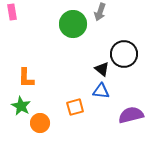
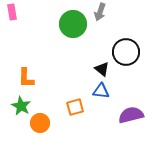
black circle: moved 2 px right, 2 px up
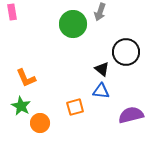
orange L-shape: rotated 25 degrees counterclockwise
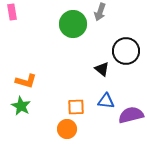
black circle: moved 1 px up
orange L-shape: moved 3 px down; rotated 50 degrees counterclockwise
blue triangle: moved 5 px right, 10 px down
orange square: moved 1 px right; rotated 12 degrees clockwise
orange circle: moved 27 px right, 6 px down
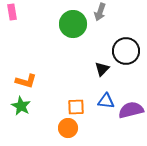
black triangle: rotated 35 degrees clockwise
purple semicircle: moved 5 px up
orange circle: moved 1 px right, 1 px up
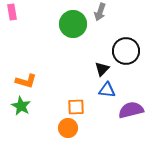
blue triangle: moved 1 px right, 11 px up
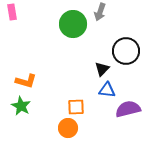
purple semicircle: moved 3 px left, 1 px up
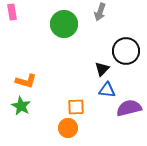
green circle: moved 9 px left
purple semicircle: moved 1 px right, 1 px up
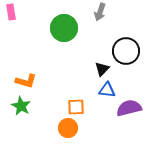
pink rectangle: moved 1 px left
green circle: moved 4 px down
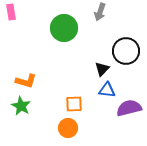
orange square: moved 2 px left, 3 px up
